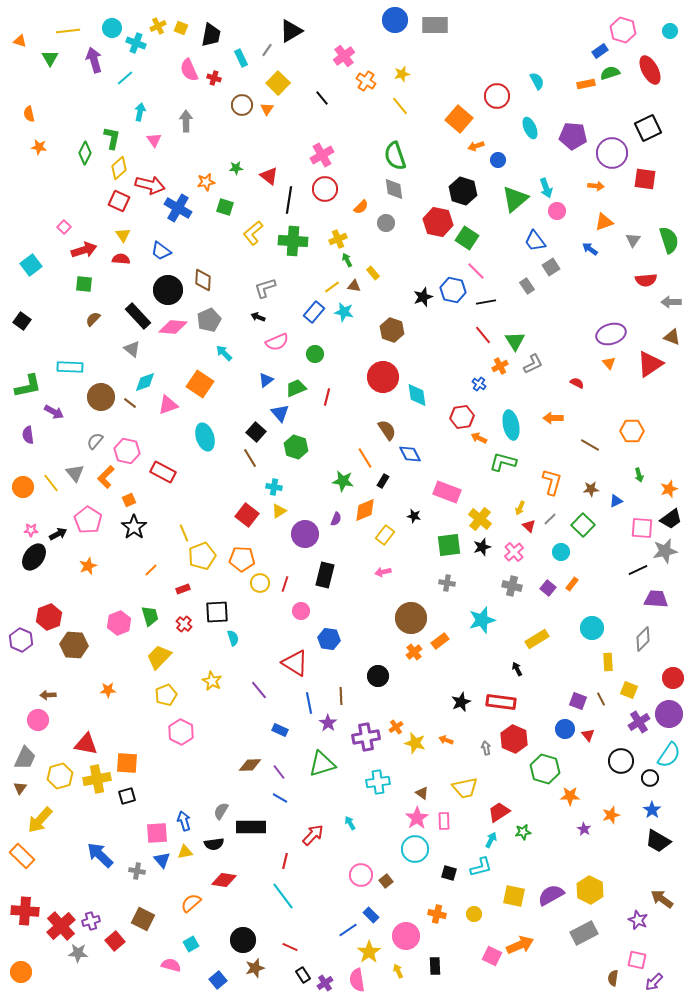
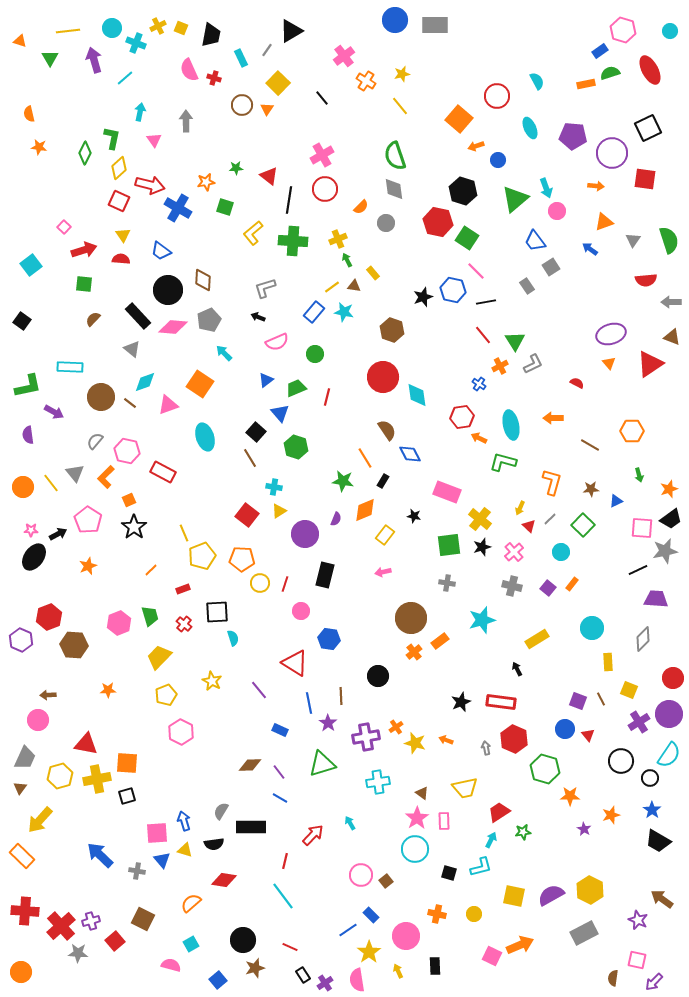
yellow triangle at (185, 852): moved 2 px up; rotated 28 degrees clockwise
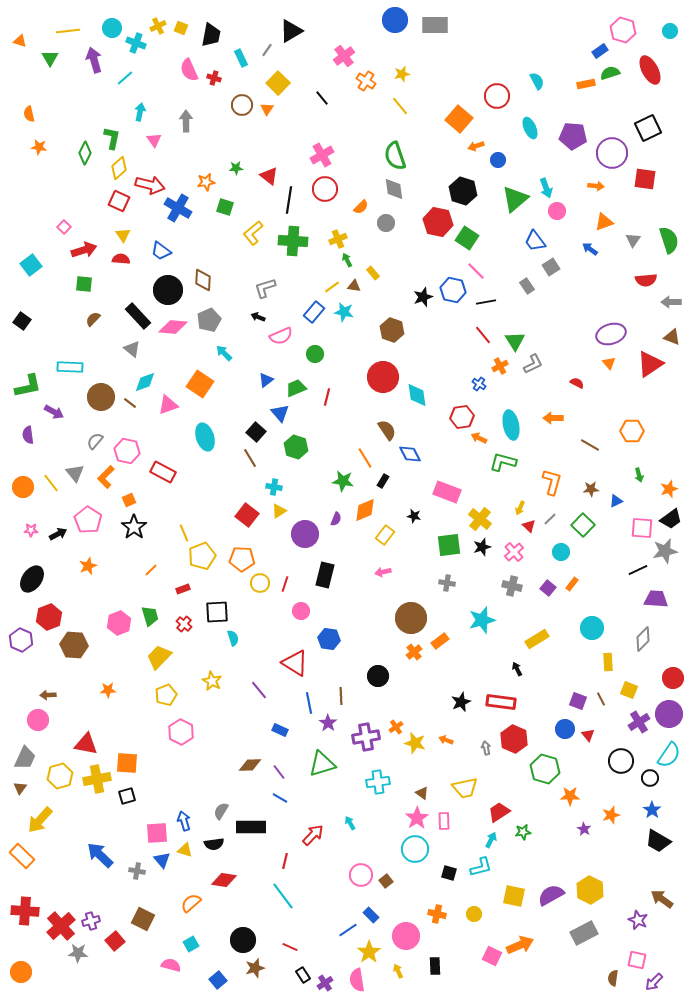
pink semicircle at (277, 342): moved 4 px right, 6 px up
black ellipse at (34, 557): moved 2 px left, 22 px down
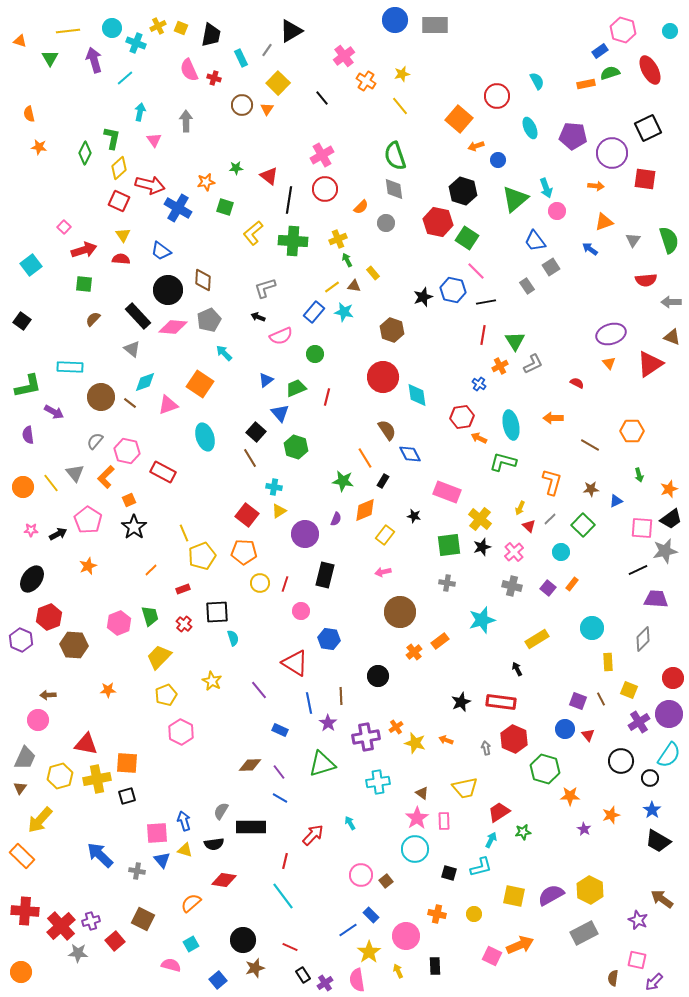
red line at (483, 335): rotated 48 degrees clockwise
orange pentagon at (242, 559): moved 2 px right, 7 px up
brown circle at (411, 618): moved 11 px left, 6 px up
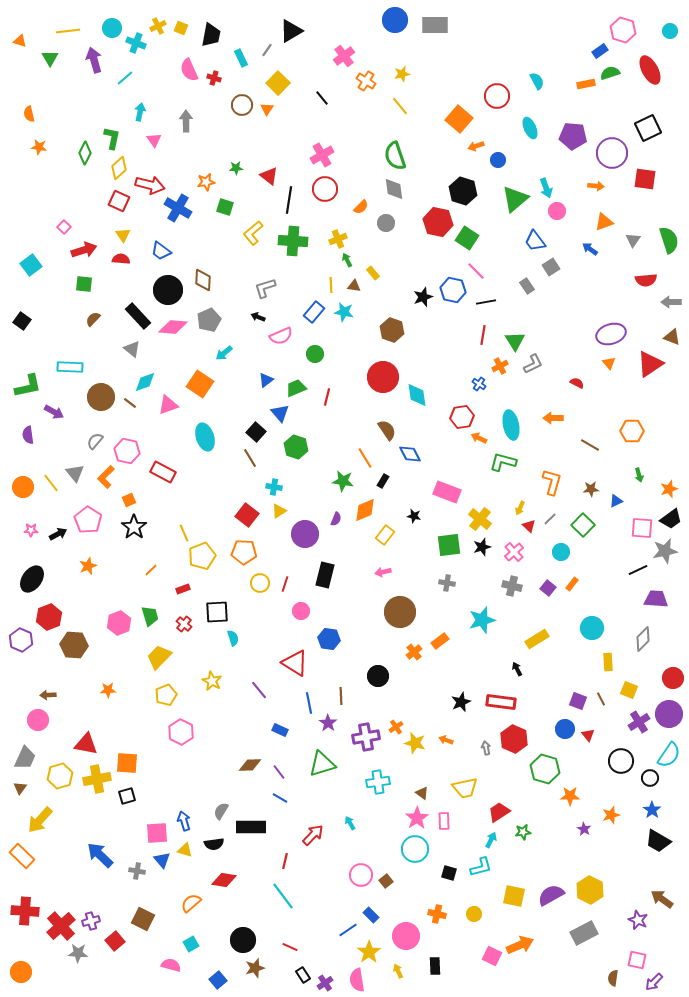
yellow line at (332, 287): moved 1 px left, 2 px up; rotated 56 degrees counterclockwise
cyan arrow at (224, 353): rotated 84 degrees counterclockwise
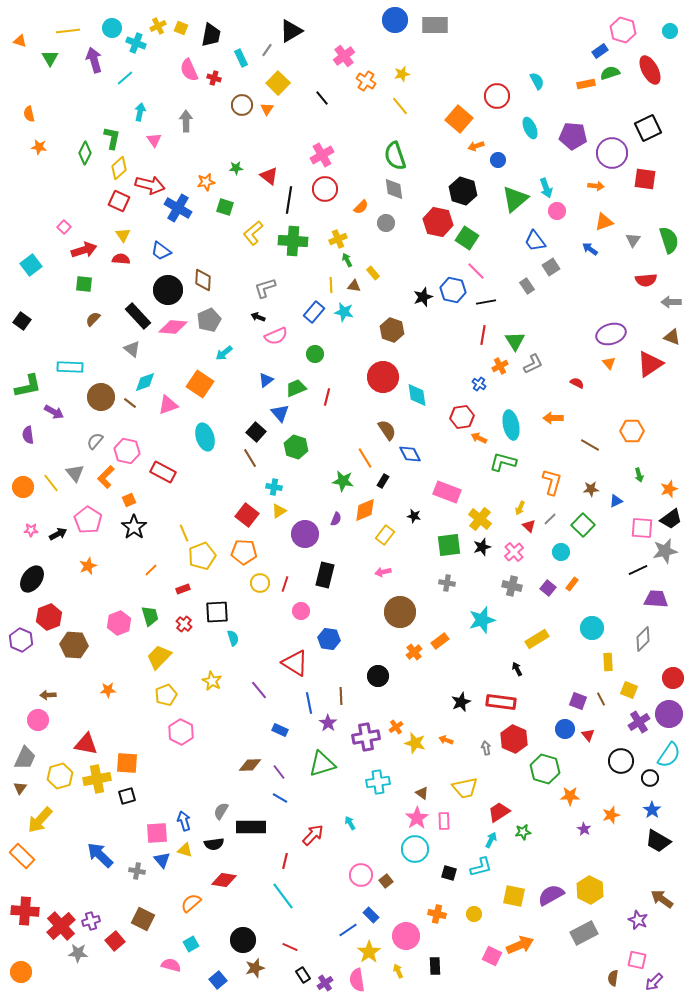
pink semicircle at (281, 336): moved 5 px left
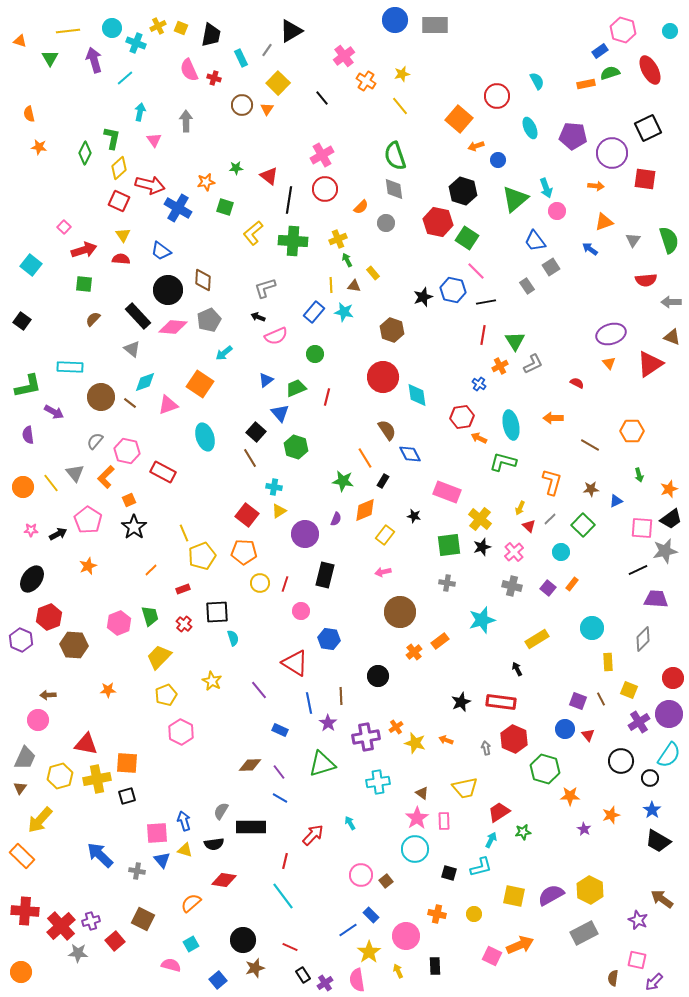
cyan square at (31, 265): rotated 15 degrees counterclockwise
